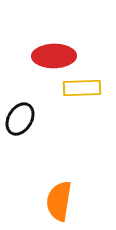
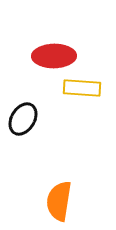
yellow rectangle: rotated 6 degrees clockwise
black ellipse: moved 3 px right
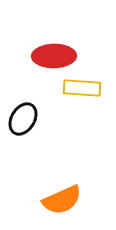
orange semicircle: moved 3 px right, 1 px up; rotated 123 degrees counterclockwise
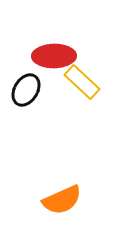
yellow rectangle: moved 6 px up; rotated 39 degrees clockwise
black ellipse: moved 3 px right, 29 px up
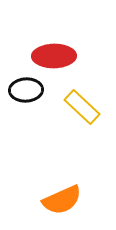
yellow rectangle: moved 25 px down
black ellipse: rotated 56 degrees clockwise
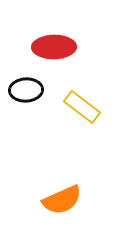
red ellipse: moved 9 px up
yellow rectangle: rotated 6 degrees counterclockwise
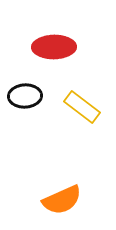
black ellipse: moved 1 px left, 6 px down
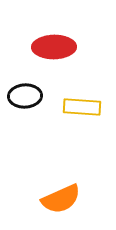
yellow rectangle: rotated 33 degrees counterclockwise
orange semicircle: moved 1 px left, 1 px up
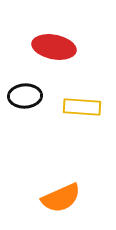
red ellipse: rotated 12 degrees clockwise
orange semicircle: moved 1 px up
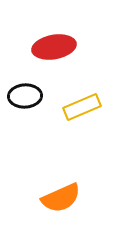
red ellipse: rotated 21 degrees counterclockwise
yellow rectangle: rotated 27 degrees counterclockwise
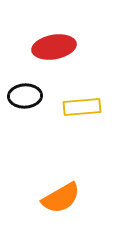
yellow rectangle: rotated 18 degrees clockwise
orange semicircle: rotated 6 degrees counterclockwise
